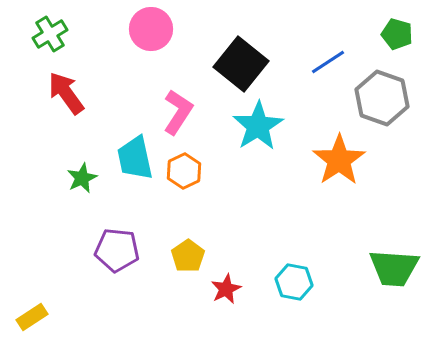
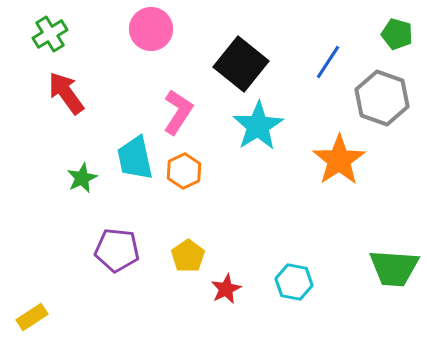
blue line: rotated 24 degrees counterclockwise
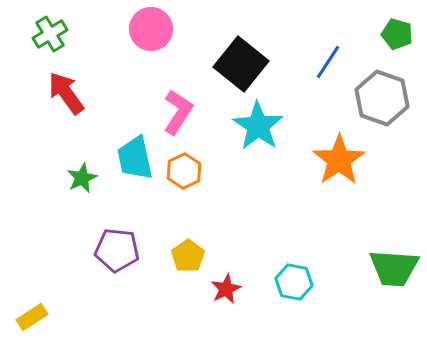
cyan star: rotated 6 degrees counterclockwise
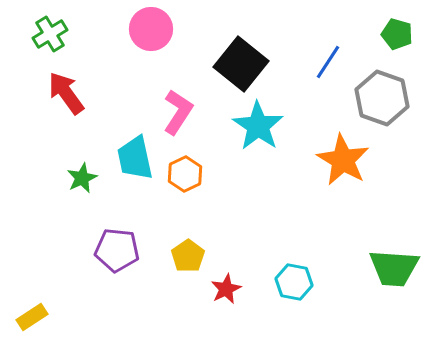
orange star: moved 4 px right; rotated 8 degrees counterclockwise
orange hexagon: moved 1 px right, 3 px down
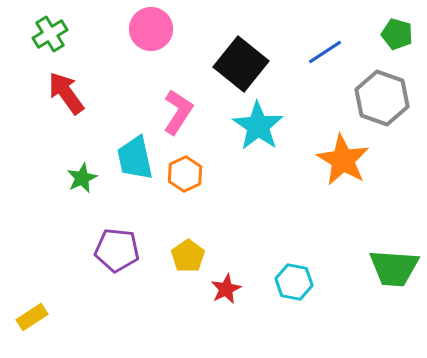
blue line: moved 3 px left, 10 px up; rotated 24 degrees clockwise
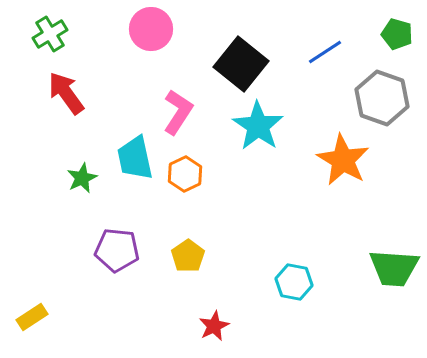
red star: moved 12 px left, 37 px down
